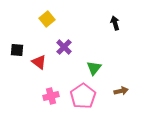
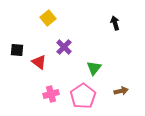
yellow square: moved 1 px right, 1 px up
pink cross: moved 2 px up
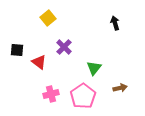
brown arrow: moved 1 px left, 3 px up
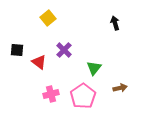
purple cross: moved 3 px down
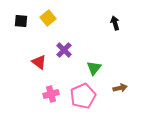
black square: moved 4 px right, 29 px up
pink pentagon: rotated 10 degrees clockwise
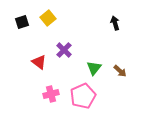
black square: moved 1 px right, 1 px down; rotated 24 degrees counterclockwise
brown arrow: moved 17 px up; rotated 56 degrees clockwise
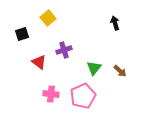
black square: moved 12 px down
purple cross: rotated 28 degrees clockwise
pink cross: rotated 21 degrees clockwise
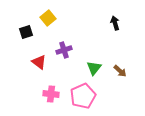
black square: moved 4 px right, 2 px up
